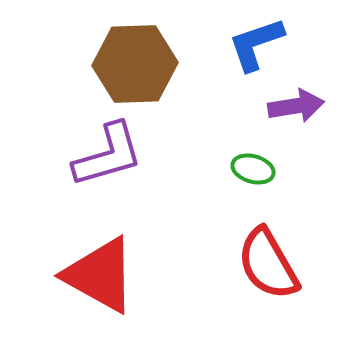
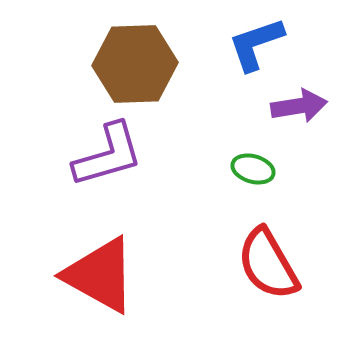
purple arrow: moved 3 px right
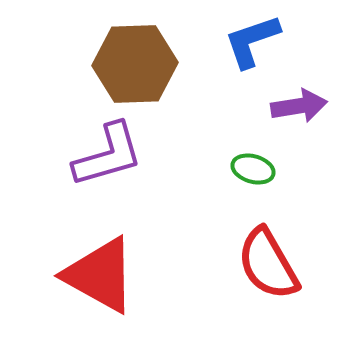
blue L-shape: moved 4 px left, 3 px up
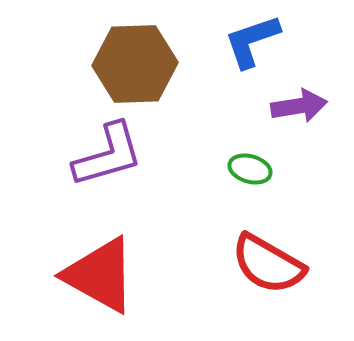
green ellipse: moved 3 px left
red semicircle: rotated 30 degrees counterclockwise
